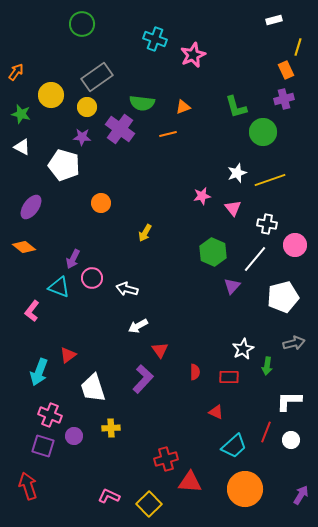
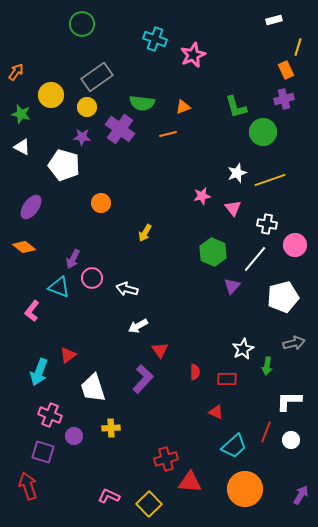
red rectangle at (229, 377): moved 2 px left, 2 px down
purple square at (43, 446): moved 6 px down
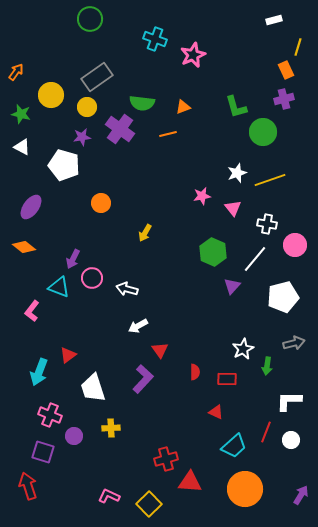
green circle at (82, 24): moved 8 px right, 5 px up
purple star at (82, 137): rotated 12 degrees counterclockwise
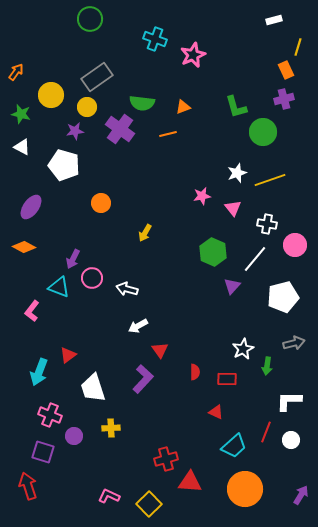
purple star at (82, 137): moved 7 px left, 6 px up
orange diamond at (24, 247): rotated 10 degrees counterclockwise
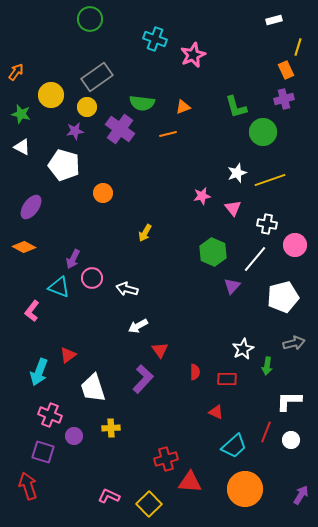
orange circle at (101, 203): moved 2 px right, 10 px up
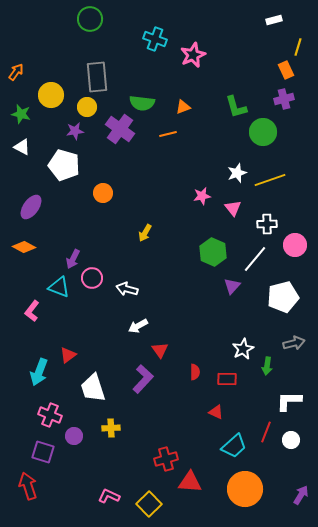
gray rectangle at (97, 77): rotated 60 degrees counterclockwise
white cross at (267, 224): rotated 12 degrees counterclockwise
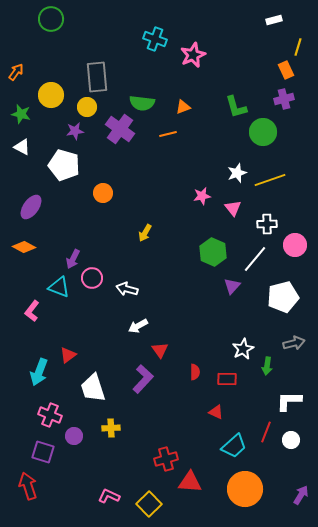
green circle at (90, 19): moved 39 px left
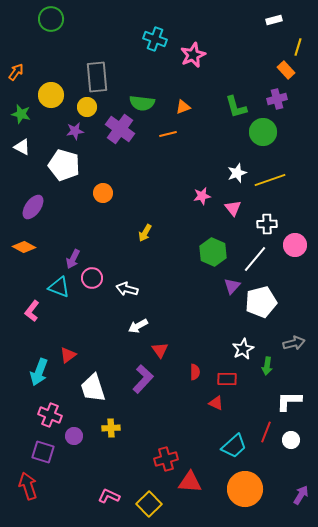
orange rectangle at (286, 70): rotated 18 degrees counterclockwise
purple cross at (284, 99): moved 7 px left
purple ellipse at (31, 207): moved 2 px right
white pentagon at (283, 297): moved 22 px left, 5 px down
red triangle at (216, 412): moved 9 px up
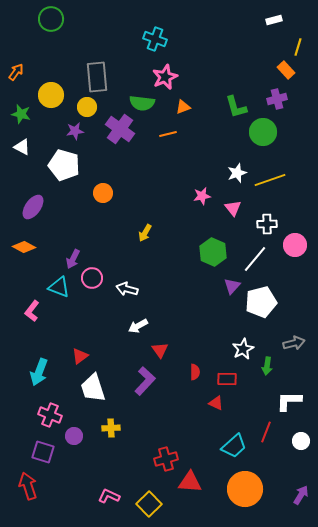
pink star at (193, 55): moved 28 px left, 22 px down
red triangle at (68, 355): moved 12 px right, 1 px down
purple L-shape at (143, 379): moved 2 px right, 2 px down
white circle at (291, 440): moved 10 px right, 1 px down
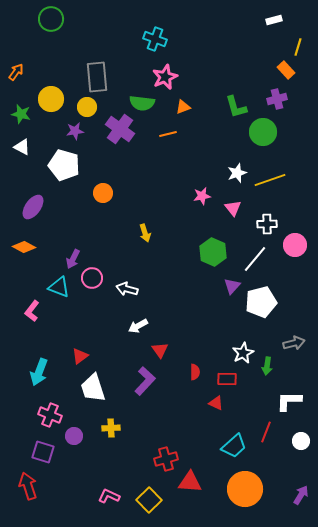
yellow circle at (51, 95): moved 4 px down
yellow arrow at (145, 233): rotated 48 degrees counterclockwise
white star at (243, 349): moved 4 px down
yellow square at (149, 504): moved 4 px up
